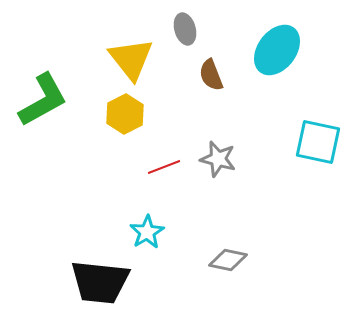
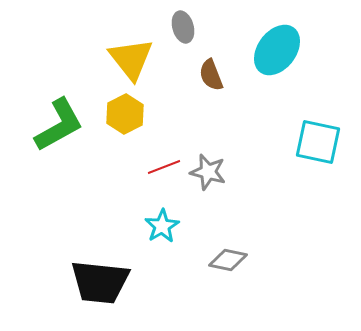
gray ellipse: moved 2 px left, 2 px up
green L-shape: moved 16 px right, 25 px down
gray star: moved 10 px left, 13 px down
cyan star: moved 15 px right, 6 px up
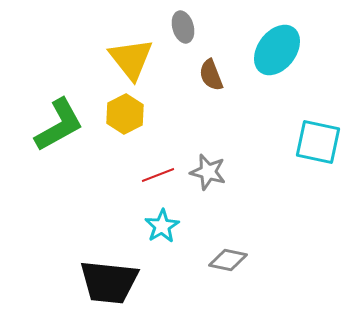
red line: moved 6 px left, 8 px down
black trapezoid: moved 9 px right
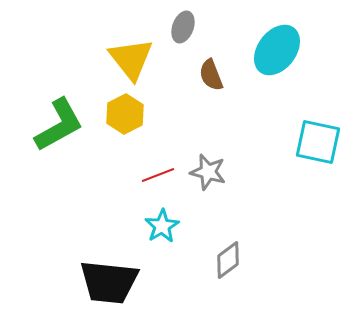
gray ellipse: rotated 36 degrees clockwise
gray diamond: rotated 48 degrees counterclockwise
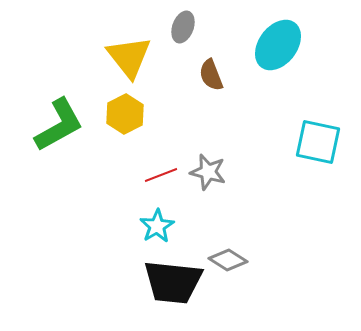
cyan ellipse: moved 1 px right, 5 px up
yellow triangle: moved 2 px left, 2 px up
red line: moved 3 px right
cyan star: moved 5 px left
gray diamond: rotated 69 degrees clockwise
black trapezoid: moved 64 px right
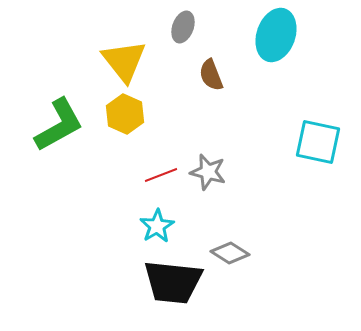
cyan ellipse: moved 2 px left, 10 px up; rotated 18 degrees counterclockwise
yellow triangle: moved 5 px left, 4 px down
yellow hexagon: rotated 9 degrees counterclockwise
gray diamond: moved 2 px right, 7 px up
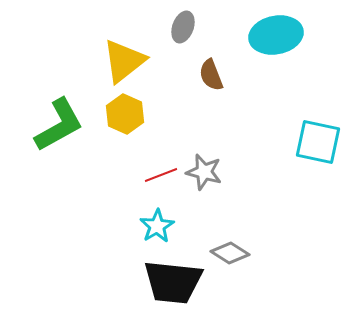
cyan ellipse: rotated 60 degrees clockwise
yellow triangle: rotated 30 degrees clockwise
gray star: moved 4 px left
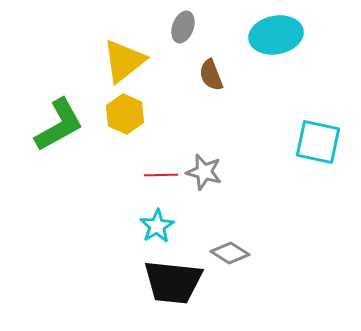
red line: rotated 20 degrees clockwise
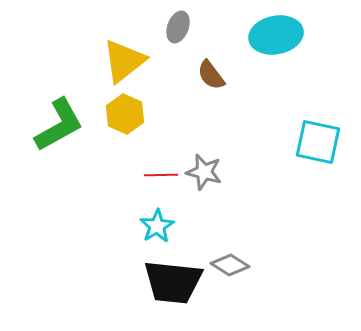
gray ellipse: moved 5 px left
brown semicircle: rotated 16 degrees counterclockwise
gray diamond: moved 12 px down
